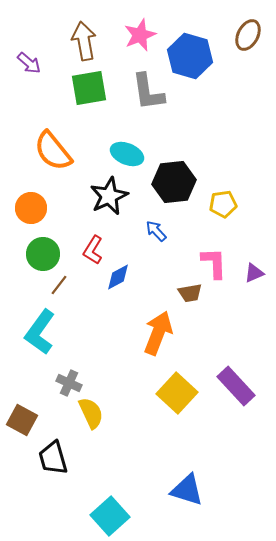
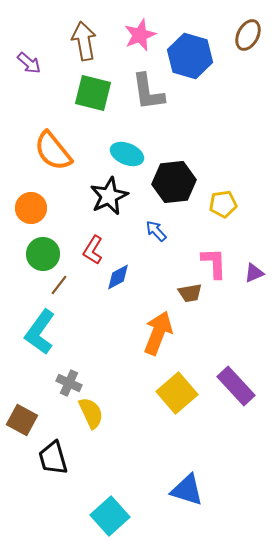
green square: moved 4 px right, 5 px down; rotated 24 degrees clockwise
yellow square: rotated 6 degrees clockwise
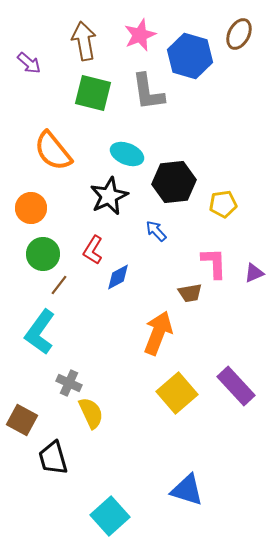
brown ellipse: moved 9 px left, 1 px up
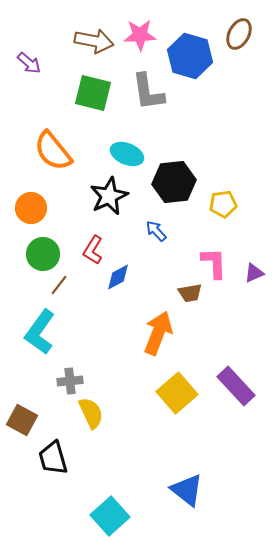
pink star: rotated 20 degrees clockwise
brown arrow: moved 10 px right; rotated 111 degrees clockwise
gray cross: moved 1 px right, 2 px up; rotated 30 degrees counterclockwise
blue triangle: rotated 21 degrees clockwise
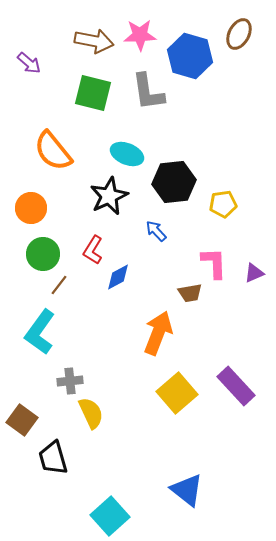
brown square: rotated 8 degrees clockwise
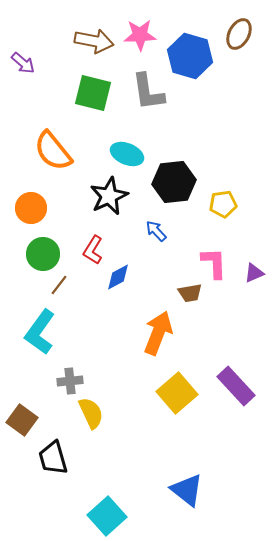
purple arrow: moved 6 px left
cyan square: moved 3 px left
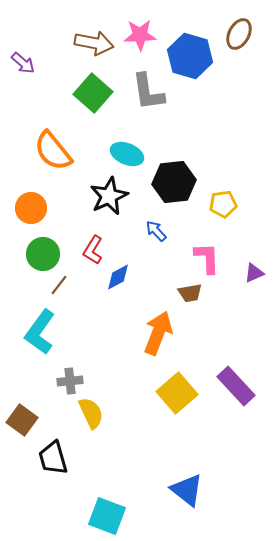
brown arrow: moved 2 px down
green square: rotated 27 degrees clockwise
pink L-shape: moved 7 px left, 5 px up
cyan square: rotated 27 degrees counterclockwise
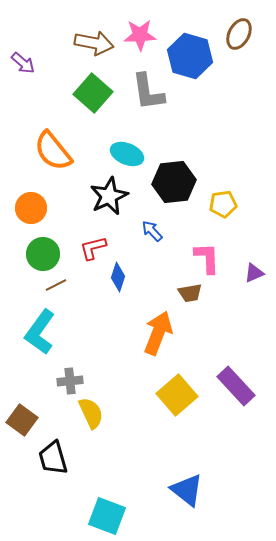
blue arrow: moved 4 px left
red L-shape: moved 2 px up; rotated 44 degrees clockwise
blue diamond: rotated 44 degrees counterclockwise
brown line: moved 3 px left; rotated 25 degrees clockwise
yellow square: moved 2 px down
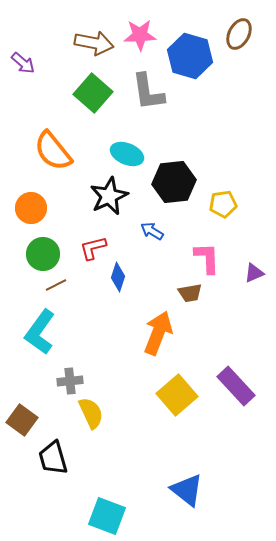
blue arrow: rotated 15 degrees counterclockwise
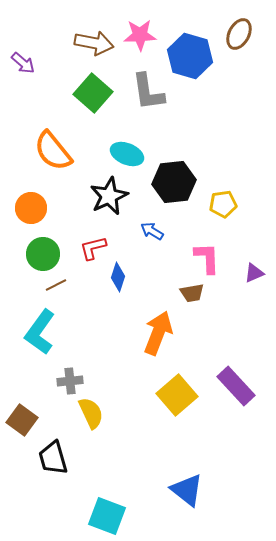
brown trapezoid: moved 2 px right
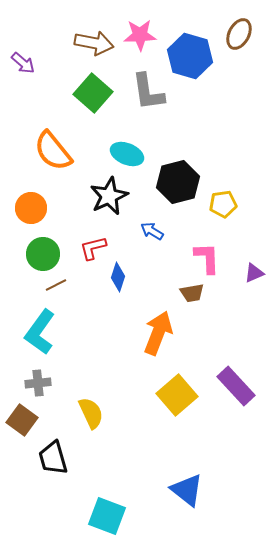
black hexagon: moved 4 px right; rotated 9 degrees counterclockwise
gray cross: moved 32 px left, 2 px down
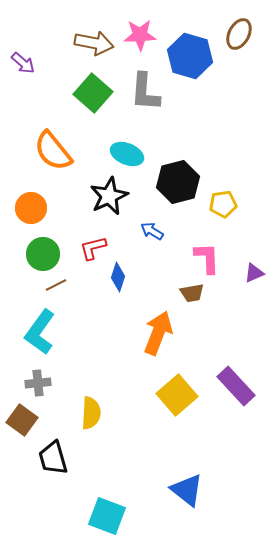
gray L-shape: moved 3 px left; rotated 12 degrees clockwise
yellow semicircle: rotated 28 degrees clockwise
